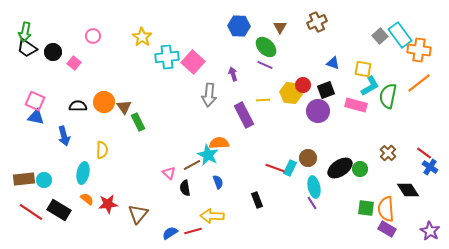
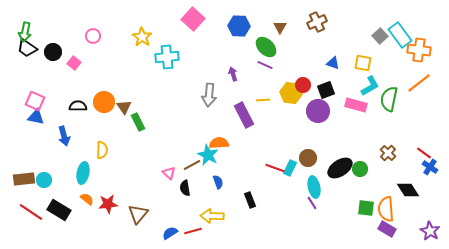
pink square at (193, 62): moved 43 px up
yellow square at (363, 69): moved 6 px up
green semicircle at (388, 96): moved 1 px right, 3 px down
black rectangle at (257, 200): moved 7 px left
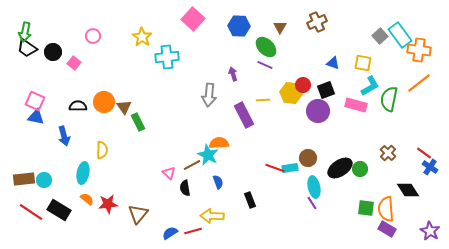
cyan rectangle at (290, 168): rotated 56 degrees clockwise
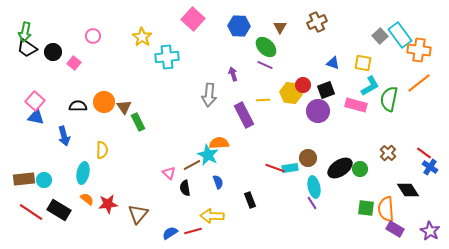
pink square at (35, 101): rotated 18 degrees clockwise
purple rectangle at (387, 229): moved 8 px right
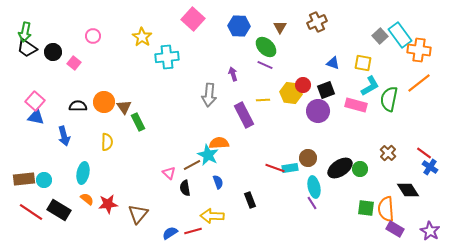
yellow semicircle at (102, 150): moved 5 px right, 8 px up
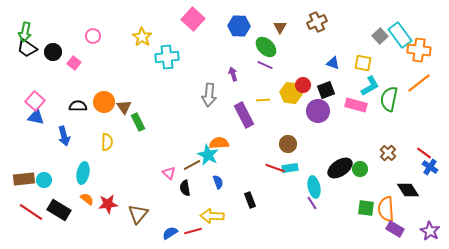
brown circle at (308, 158): moved 20 px left, 14 px up
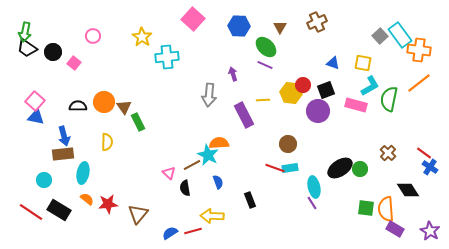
brown rectangle at (24, 179): moved 39 px right, 25 px up
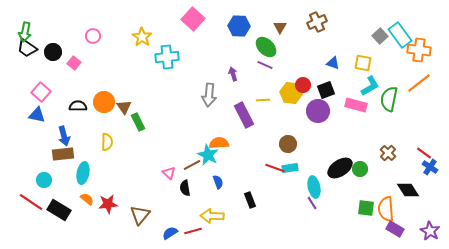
pink square at (35, 101): moved 6 px right, 9 px up
blue triangle at (36, 117): moved 1 px right, 2 px up
red line at (31, 212): moved 10 px up
brown triangle at (138, 214): moved 2 px right, 1 px down
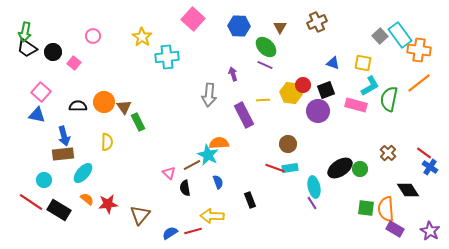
cyan ellipse at (83, 173): rotated 30 degrees clockwise
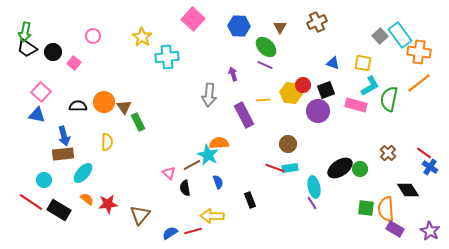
orange cross at (419, 50): moved 2 px down
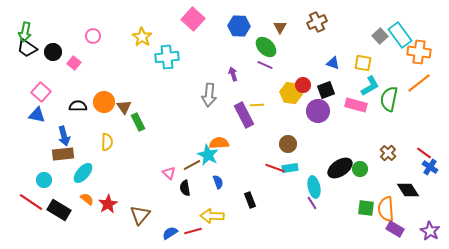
yellow line at (263, 100): moved 6 px left, 5 px down
red star at (108, 204): rotated 24 degrees counterclockwise
